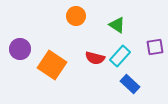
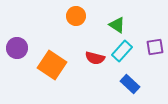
purple circle: moved 3 px left, 1 px up
cyan rectangle: moved 2 px right, 5 px up
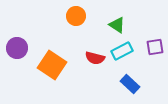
cyan rectangle: rotated 20 degrees clockwise
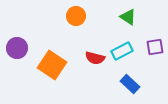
green triangle: moved 11 px right, 8 px up
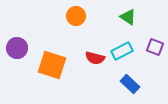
purple square: rotated 30 degrees clockwise
orange square: rotated 16 degrees counterclockwise
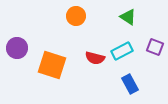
blue rectangle: rotated 18 degrees clockwise
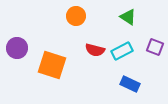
red semicircle: moved 8 px up
blue rectangle: rotated 36 degrees counterclockwise
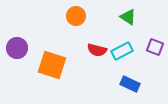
red semicircle: moved 2 px right
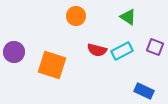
purple circle: moved 3 px left, 4 px down
blue rectangle: moved 14 px right, 7 px down
